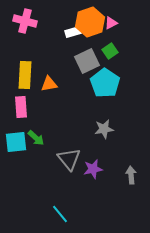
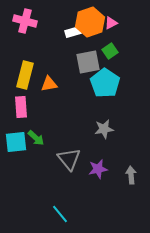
gray square: moved 1 px right, 1 px down; rotated 15 degrees clockwise
yellow rectangle: rotated 12 degrees clockwise
purple star: moved 5 px right
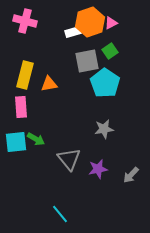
gray square: moved 1 px left, 1 px up
green arrow: moved 1 px down; rotated 12 degrees counterclockwise
gray arrow: rotated 132 degrees counterclockwise
